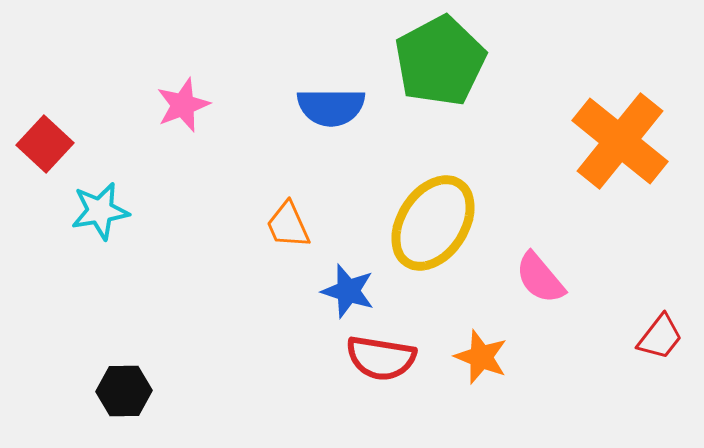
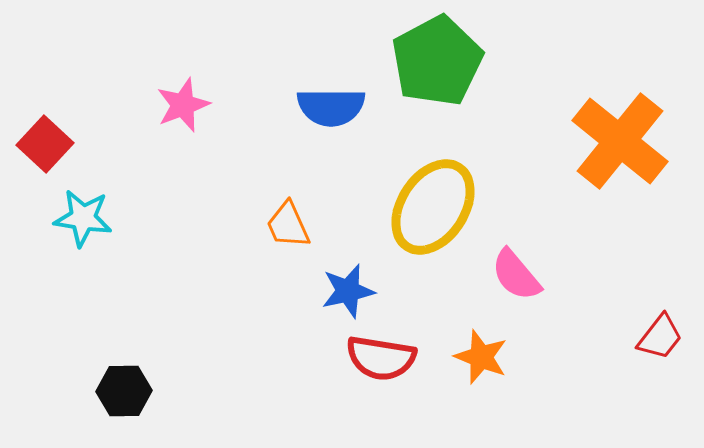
green pentagon: moved 3 px left
cyan star: moved 17 px left, 7 px down; rotated 18 degrees clockwise
yellow ellipse: moved 16 px up
pink semicircle: moved 24 px left, 3 px up
blue star: rotated 30 degrees counterclockwise
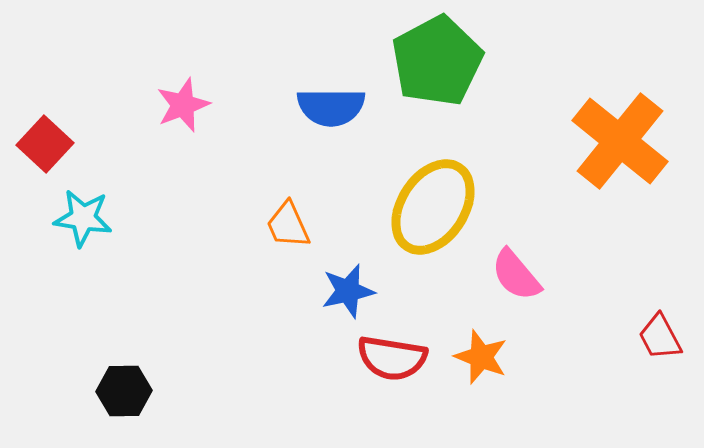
red trapezoid: rotated 114 degrees clockwise
red semicircle: moved 11 px right
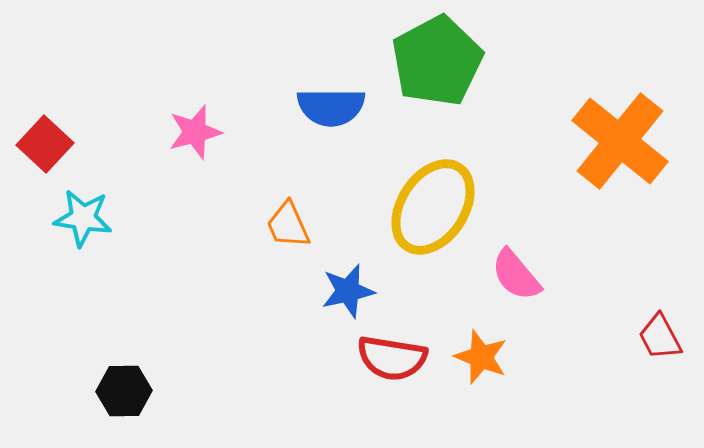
pink star: moved 12 px right, 27 px down; rotated 6 degrees clockwise
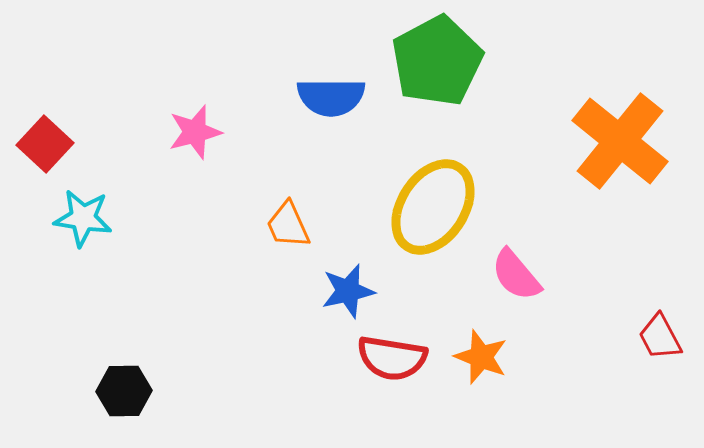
blue semicircle: moved 10 px up
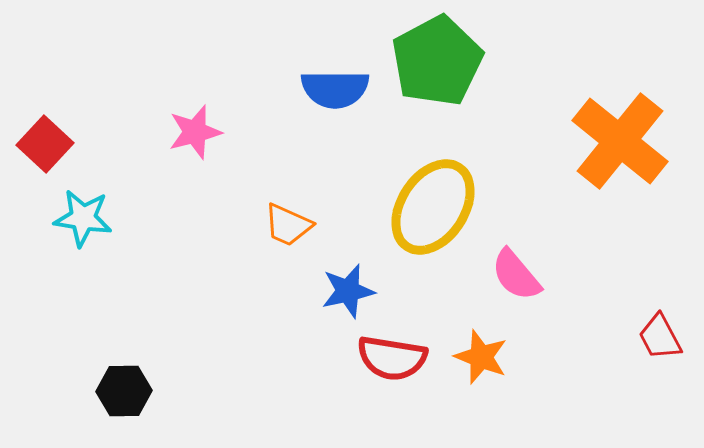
blue semicircle: moved 4 px right, 8 px up
orange trapezoid: rotated 42 degrees counterclockwise
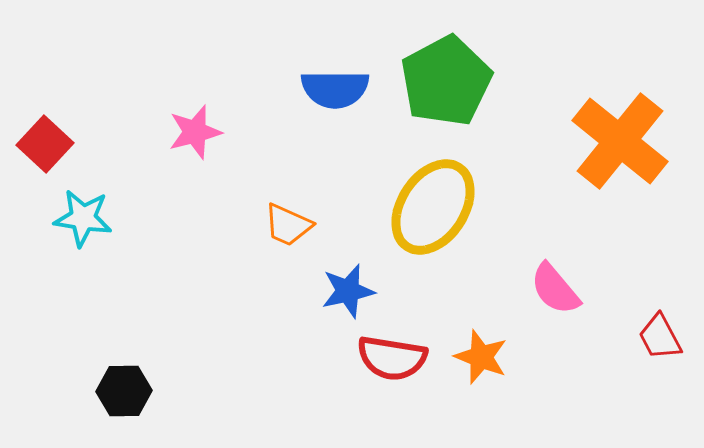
green pentagon: moved 9 px right, 20 px down
pink semicircle: moved 39 px right, 14 px down
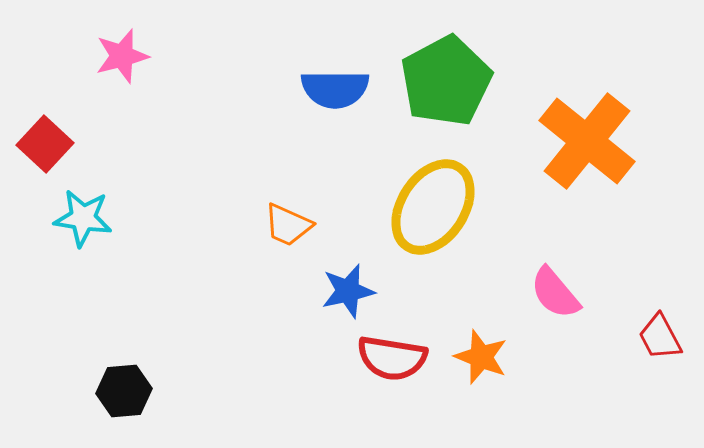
pink star: moved 73 px left, 76 px up
orange cross: moved 33 px left
pink semicircle: moved 4 px down
black hexagon: rotated 4 degrees counterclockwise
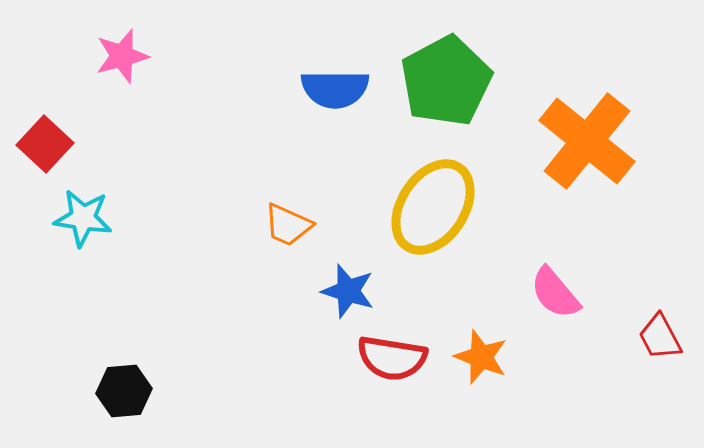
blue star: rotated 30 degrees clockwise
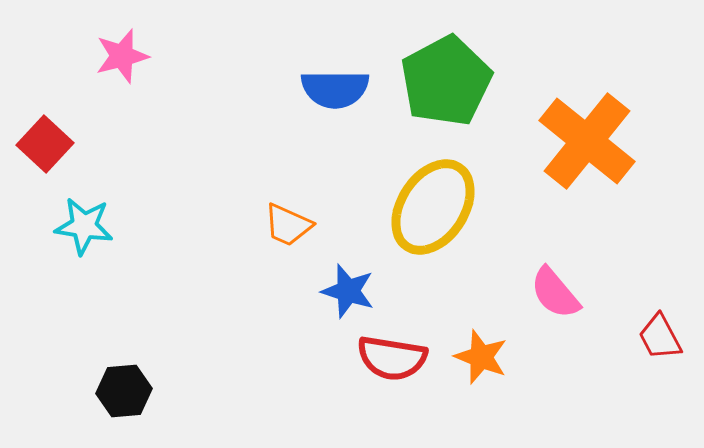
cyan star: moved 1 px right, 8 px down
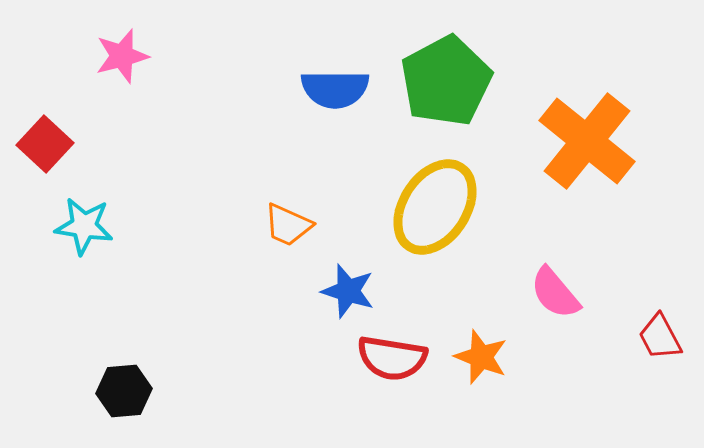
yellow ellipse: moved 2 px right
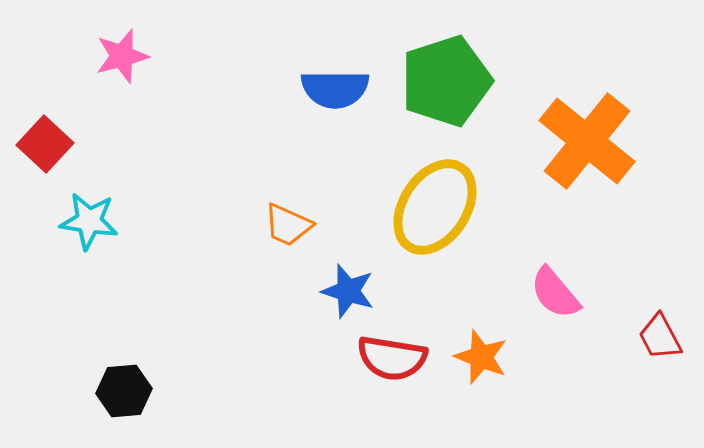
green pentagon: rotated 10 degrees clockwise
cyan star: moved 5 px right, 5 px up
